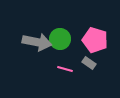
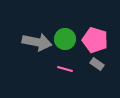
green circle: moved 5 px right
gray rectangle: moved 8 px right, 1 px down
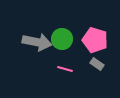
green circle: moved 3 px left
